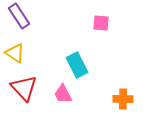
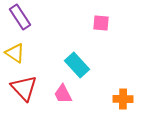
purple rectangle: moved 1 px right, 1 px down
cyan rectangle: rotated 15 degrees counterclockwise
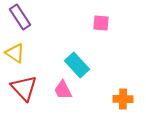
pink trapezoid: moved 4 px up
